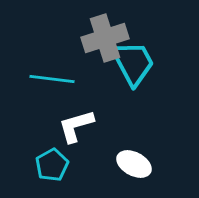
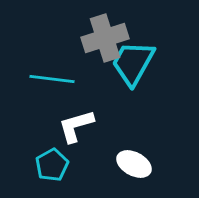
cyan trapezoid: rotated 123 degrees counterclockwise
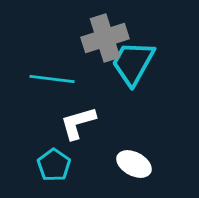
white L-shape: moved 2 px right, 3 px up
cyan pentagon: moved 2 px right; rotated 8 degrees counterclockwise
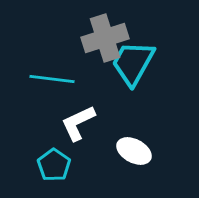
white L-shape: rotated 9 degrees counterclockwise
white ellipse: moved 13 px up
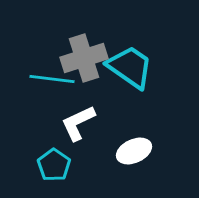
gray cross: moved 21 px left, 20 px down
cyan trapezoid: moved 3 px left, 4 px down; rotated 96 degrees clockwise
white ellipse: rotated 52 degrees counterclockwise
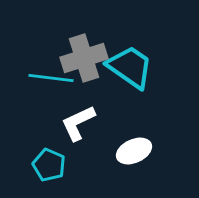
cyan line: moved 1 px left, 1 px up
cyan pentagon: moved 5 px left; rotated 12 degrees counterclockwise
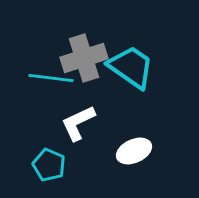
cyan trapezoid: moved 1 px right
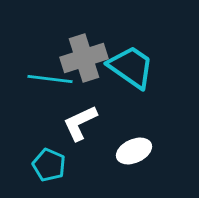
cyan line: moved 1 px left, 1 px down
white L-shape: moved 2 px right
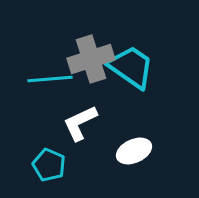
gray cross: moved 7 px right, 1 px down
cyan line: rotated 12 degrees counterclockwise
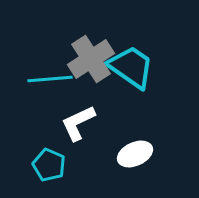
gray cross: rotated 15 degrees counterclockwise
white L-shape: moved 2 px left
white ellipse: moved 1 px right, 3 px down
